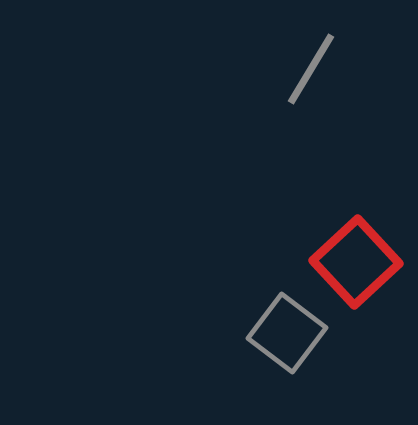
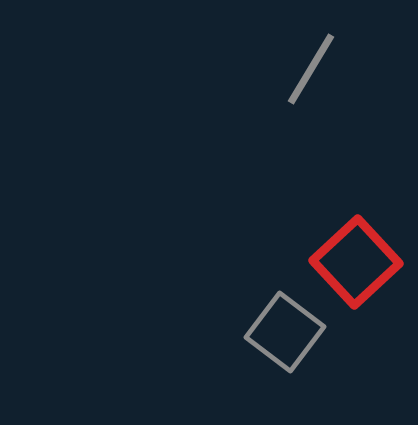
gray square: moved 2 px left, 1 px up
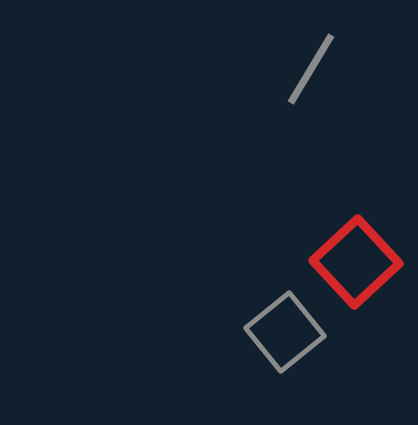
gray square: rotated 14 degrees clockwise
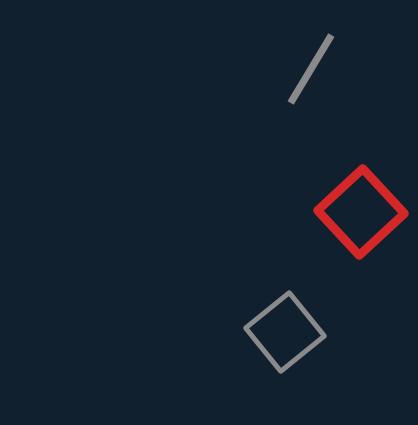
red square: moved 5 px right, 50 px up
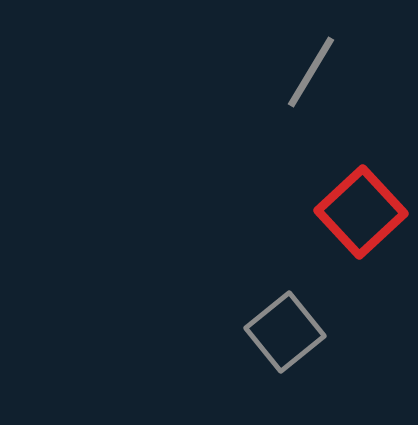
gray line: moved 3 px down
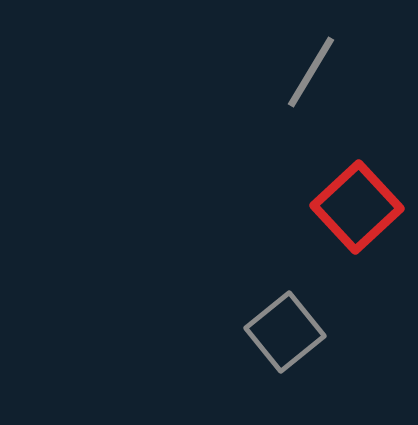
red square: moved 4 px left, 5 px up
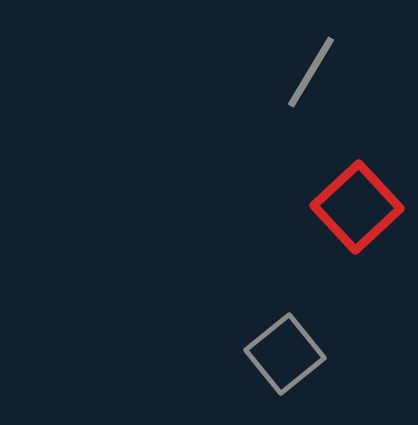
gray square: moved 22 px down
